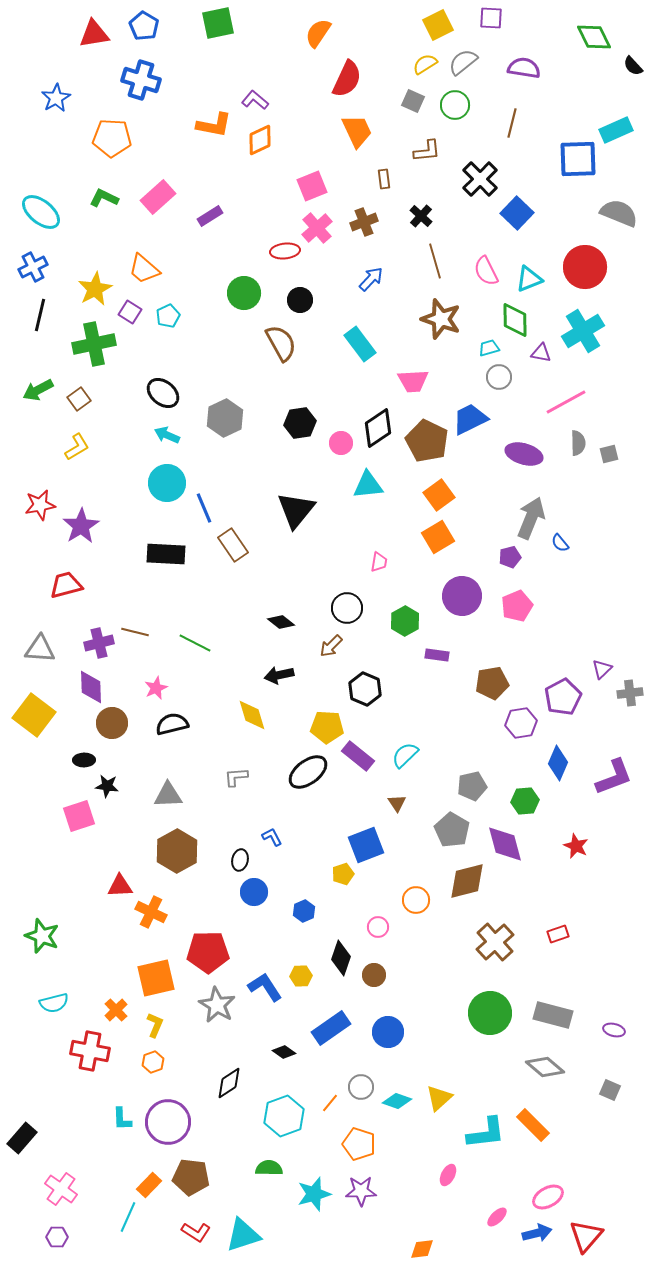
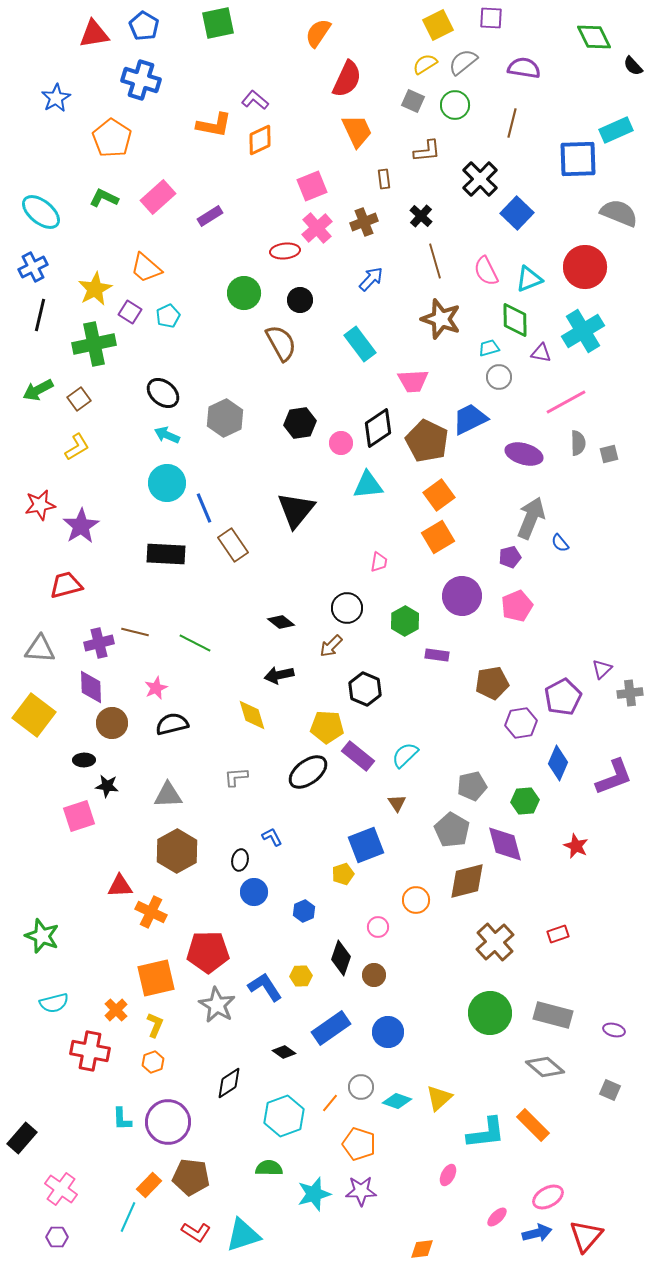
orange pentagon at (112, 138): rotated 30 degrees clockwise
orange trapezoid at (144, 269): moved 2 px right, 1 px up
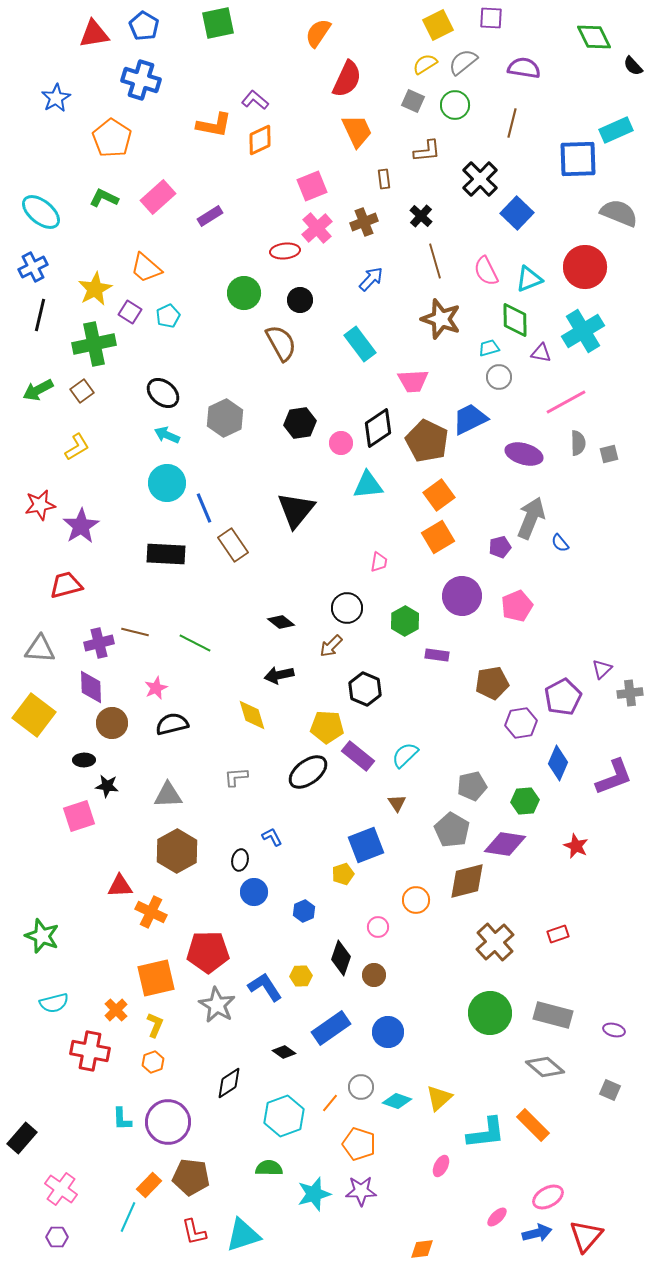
brown square at (79, 399): moved 3 px right, 8 px up
purple pentagon at (510, 557): moved 10 px left, 10 px up
purple diamond at (505, 844): rotated 66 degrees counterclockwise
pink ellipse at (448, 1175): moved 7 px left, 9 px up
red L-shape at (196, 1232): moved 2 px left; rotated 44 degrees clockwise
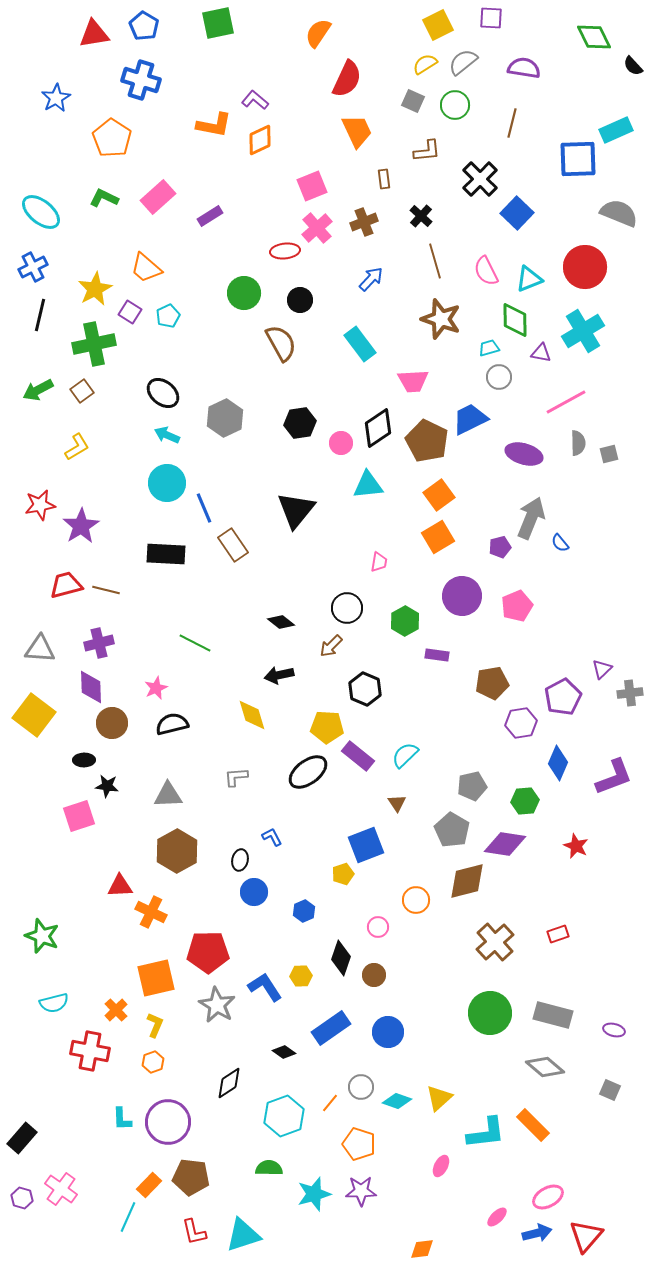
brown line at (135, 632): moved 29 px left, 42 px up
purple hexagon at (57, 1237): moved 35 px left, 39 px up; rotated 15 degrees clockwise
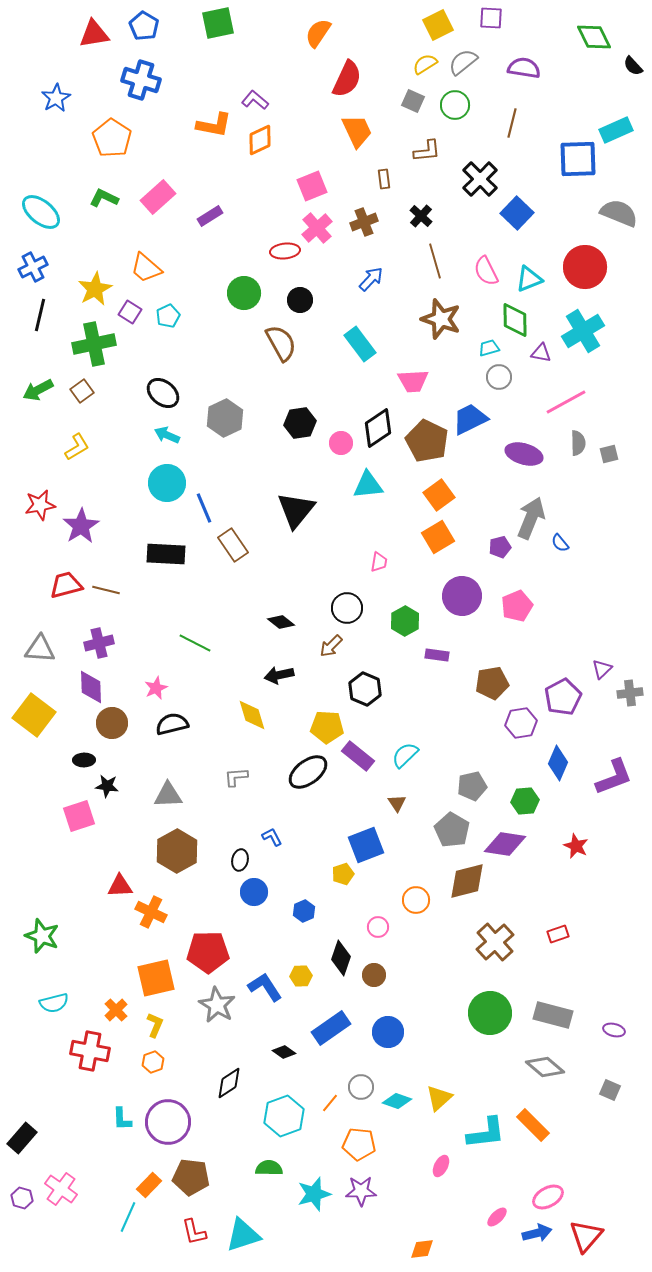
orange pentagon at (359, 1144): rotated 12 degrees counterclockwise
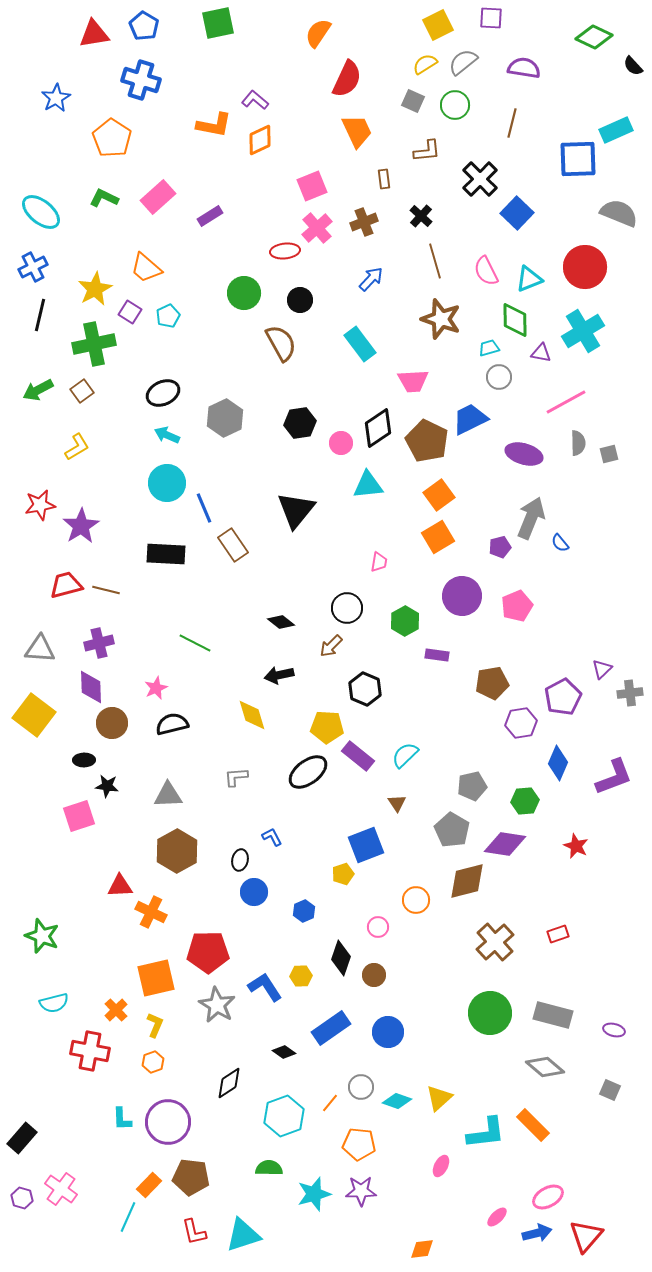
green diamond at (594, 37): rotated 39 degrees counterclockwise
black ellipse at (163, 393): rotated 64 degrees counterclockwise
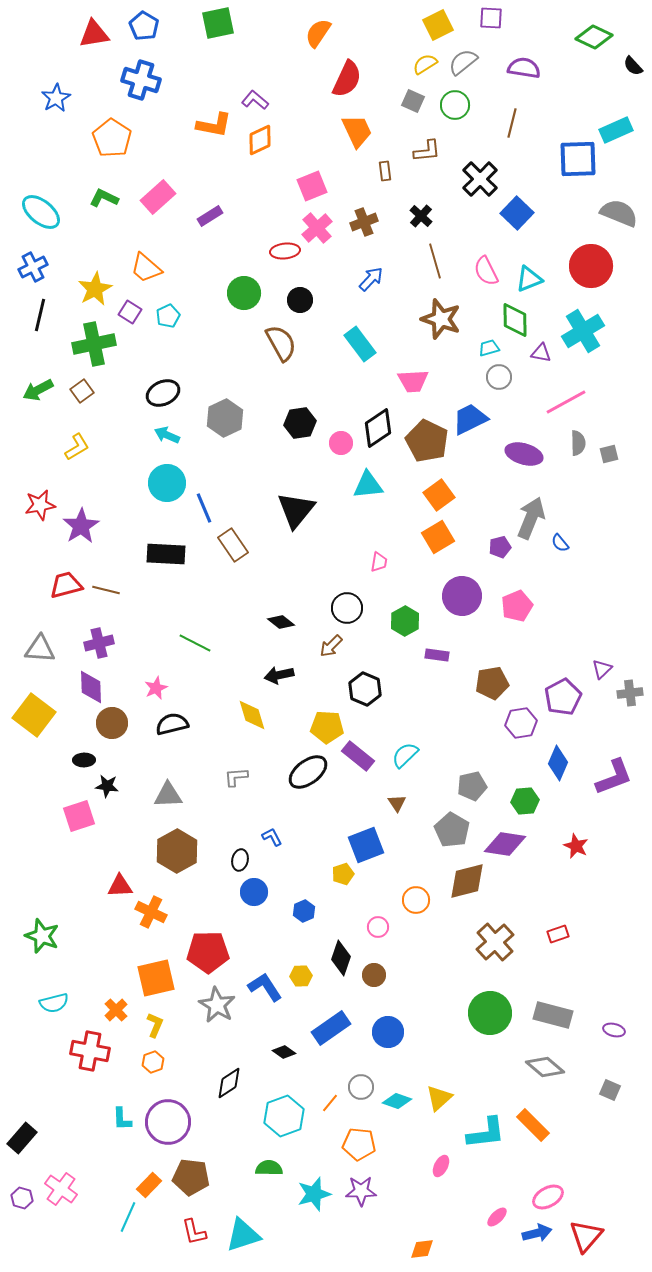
brown rectangle at (384, 179): moved 1 px right, 8 px up
red circle at (585, 267): moved 6 px right, 1 px up
